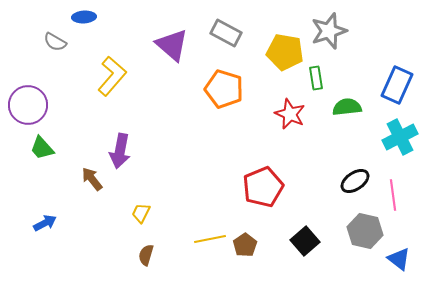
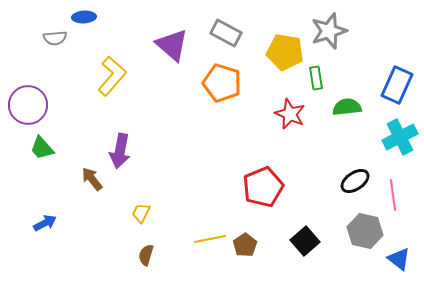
gray semicircle: moved 4 px up; rotated 35 degrees counterclockwise
orange pentagon: moved 2 px left, 6 px up
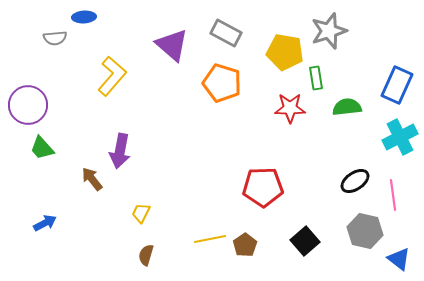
red star: moved 6 px up; rotated 24 degrees counterclockwise
red pentagon: rotated 21 degrees clockwise
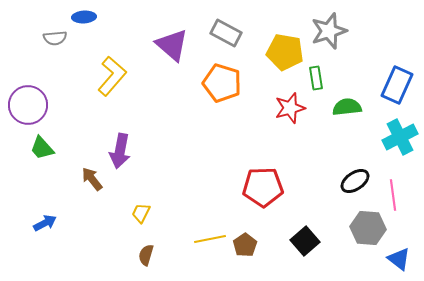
red star: rotated 16 degrees counterclockwise
gray hexagon: moved 3 px right, 3 px up; rotated 8 degrees counterclockwise
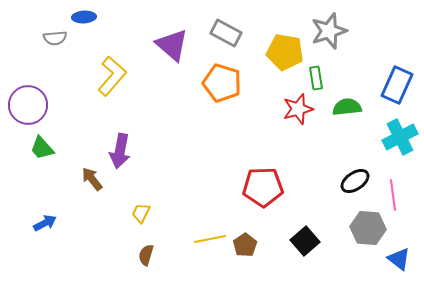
red star: moved 8 px right, 1 px down
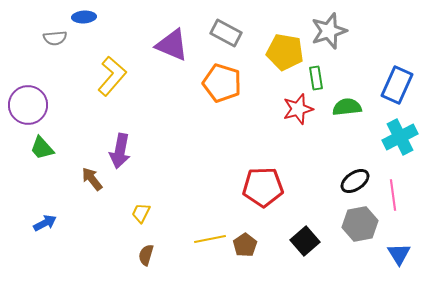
purple triangle: rotated 18 degrees counterclockwise
gray hexagon: moved 8 px left, 4 px up; rotated 16 degrees counterclockwise
blue triangle: moved 5 px up; rotated 20 degrees clockwise
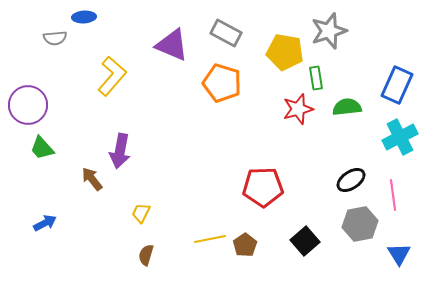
black ellipse: moved 4 px left, 1 px up
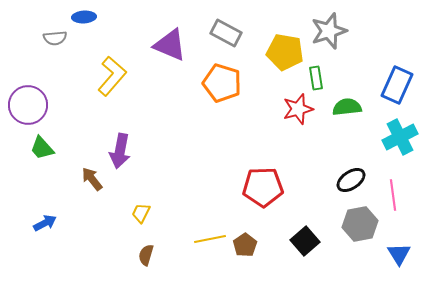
purple triangle: moved 2 px left
